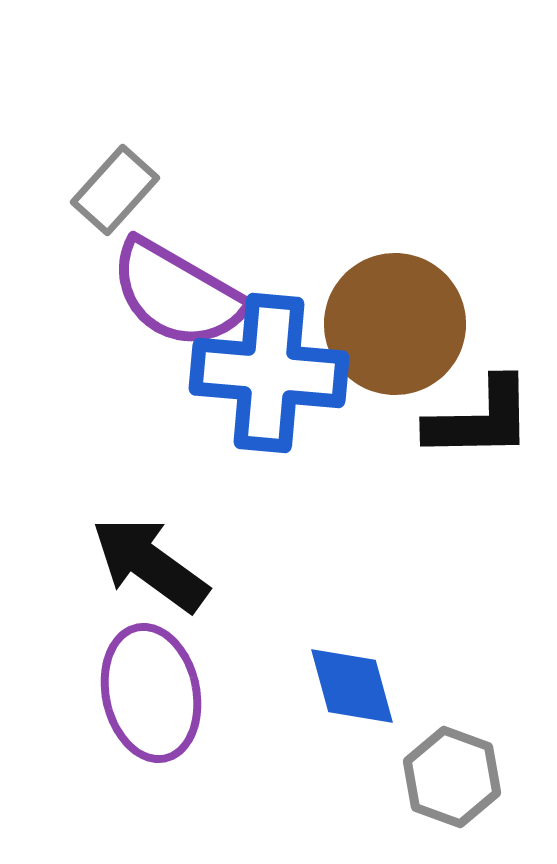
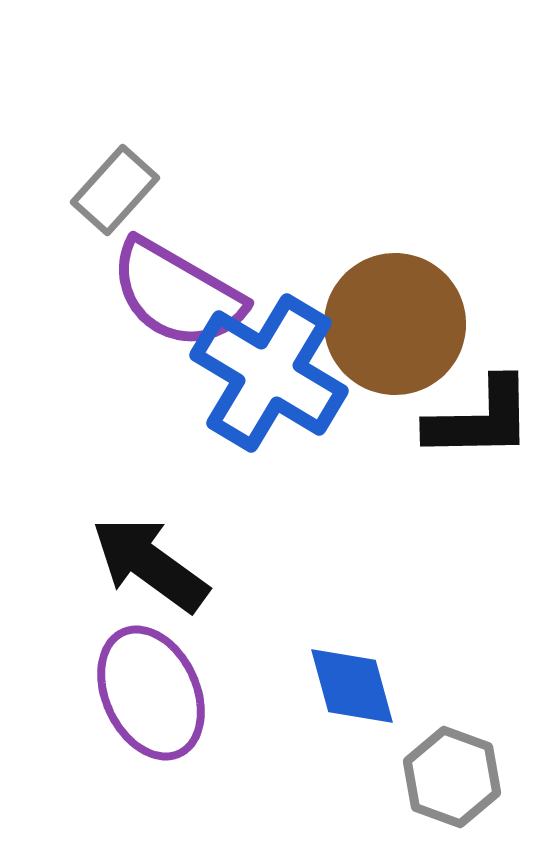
blue cross: rotated 26 degrees clockwise
purple ellipse: rotated 13 degrees counterclockwise
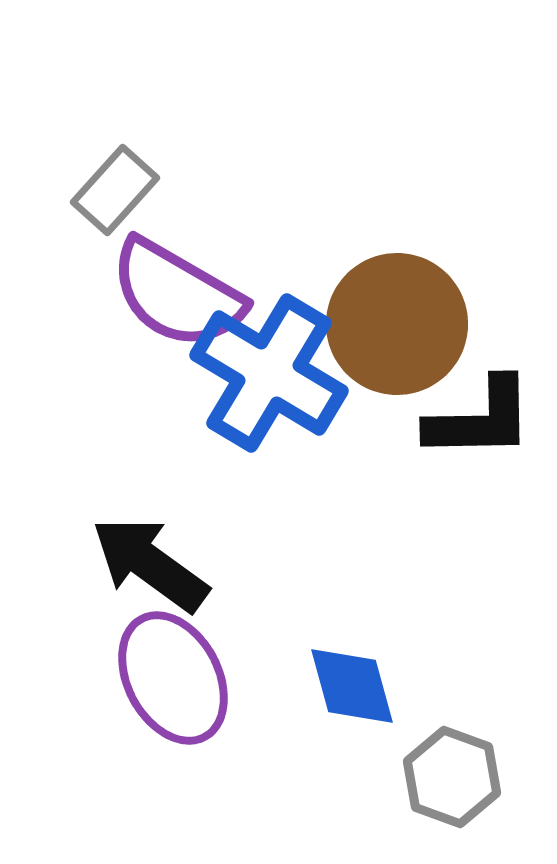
brown circle: moved 2 px right
purple ellipse: moved 22 px right, 15 px up; rotated 3 degrees counterclockwise
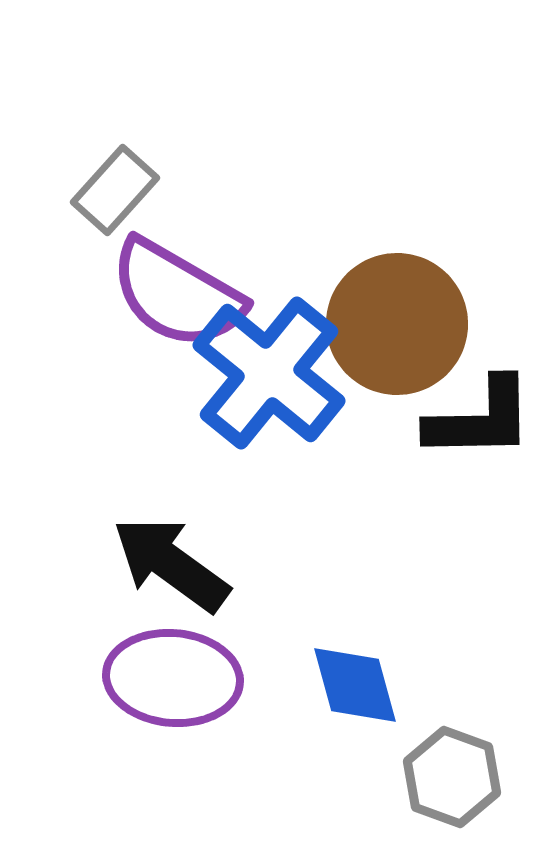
blue cross: rotated 8 degrees clockwise
black arrow: moved 21 px right
purple ellipse: rotated 57 degrees counterclockwise
blue diamond: moved 3 px right, 1 px up
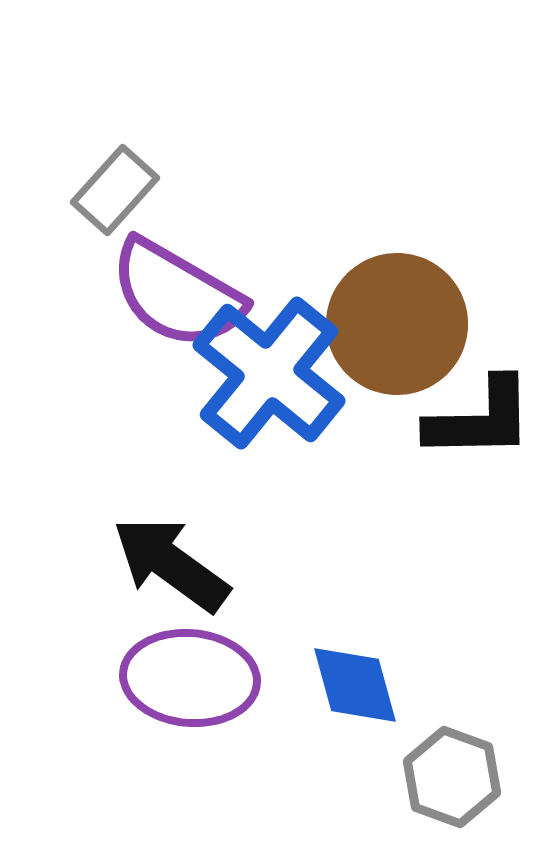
purple ellipse: moved 17 px right
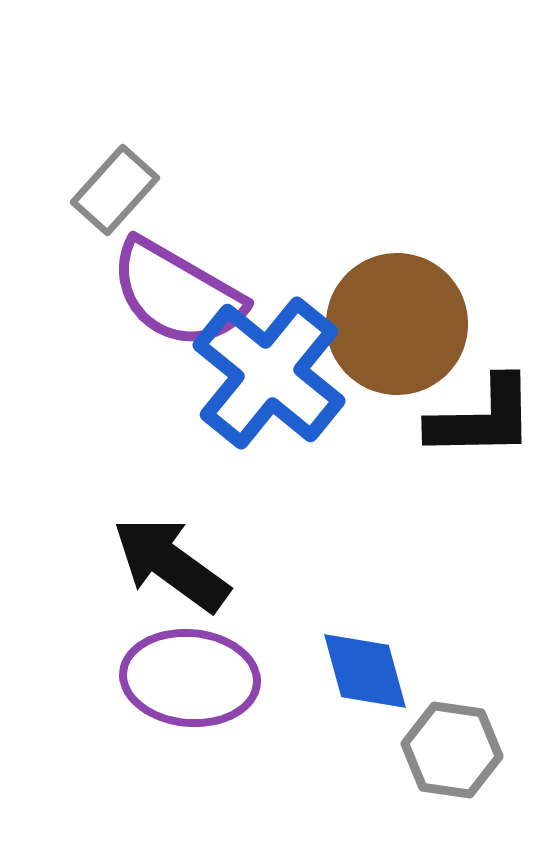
black L-shape: moved 2 px right, 1 px up
blue diamond: moved 10 px right, 14 px up
gray hexagon: moved 27 px up; rotated 12 degrees counterclockwise
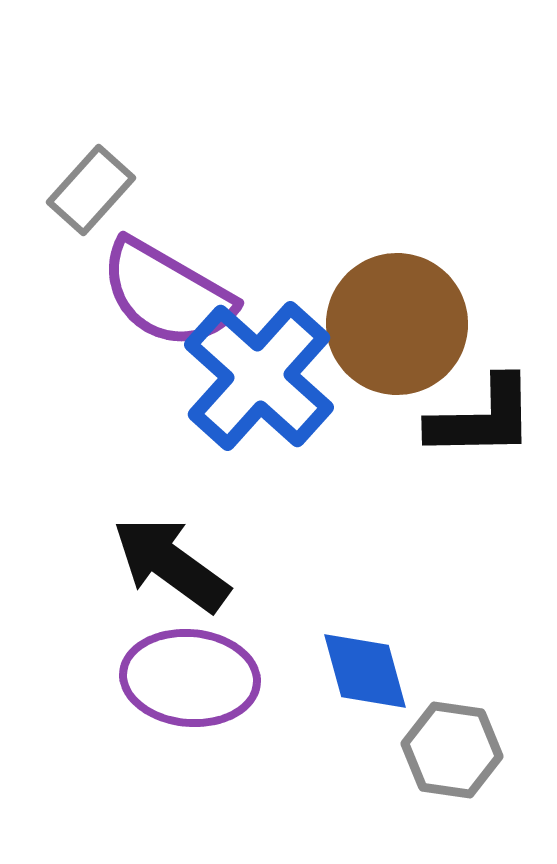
gray rectangle: moved 24 px left
purple semicircle: moved 10 px left
blue cross: moved 10 px left, 3 px down; rotated 3 degrees clockwise
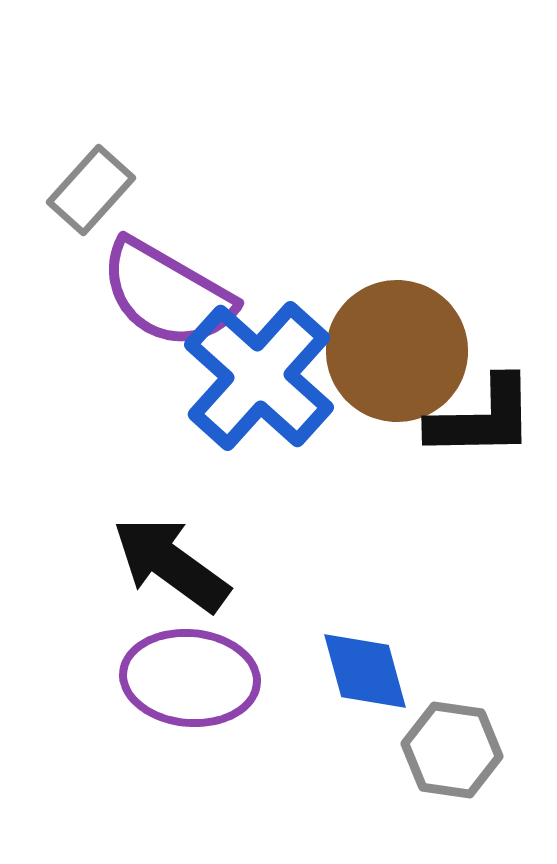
brown circle: moved 27 px down
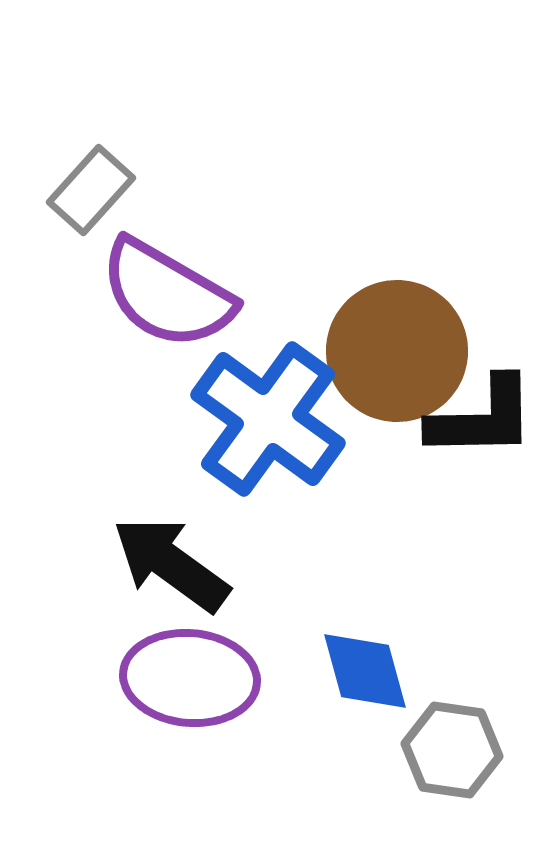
blue cross: moved 9 px right, 43 px down; rotated 6 degrees counterclockwise
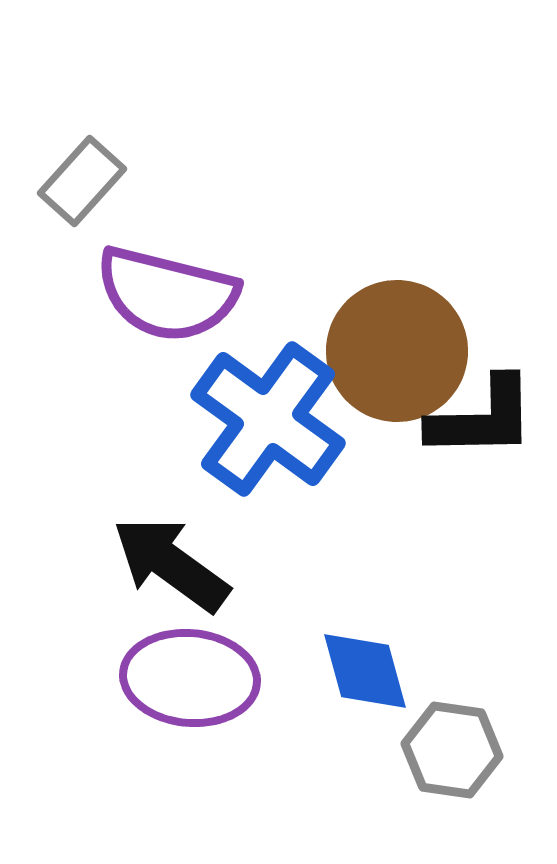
gray rectangle: moved 9 px left, 9 px up
purple semicircle: rotated 16 degrees counterclockwise
